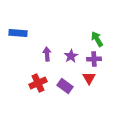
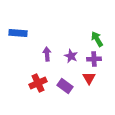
purple star: rotated 16 degrees counterclockwise
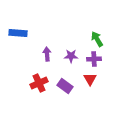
purple star: rotated 24 degrees counterclockwise
red triangle: moved 1 px right, 1 px down
red cross: moved 1 px right
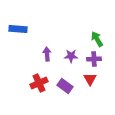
blue rectangle: moved 4 px up
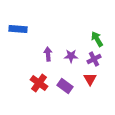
purple arrow: moved 1 px right
purple cross: rotated 24 degrees counterclockwise
red cross: rotated 30 degrees counterclockwise
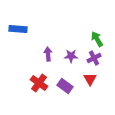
purple cross: moved 1 px up
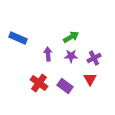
blue rectangle: moved 9 px down; rotated 18 degrees clockwise
green arrow: moved 26 px left, 2 px up; rotated 91 degrees clockwise
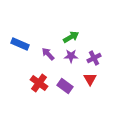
blue rectangle: moved 2 px right, 6 px down
purple arrow: rotated 40 degrees counterclockwise
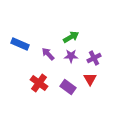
purple rectangle: moved 3 px right, 1 px down
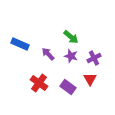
green arrow: rotated 70 degrees clockwise
purple star: rotated 16 degrees clockwise
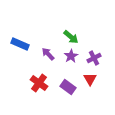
purple star: rotated 24 degrees clockwise
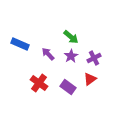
red triangle: rotated 24 degrees clockwise
